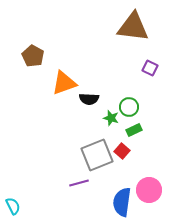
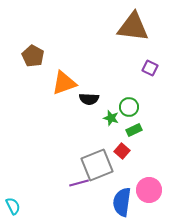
gray square: moved 10 px down
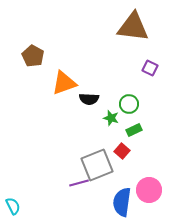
green circle: moved 3 px up
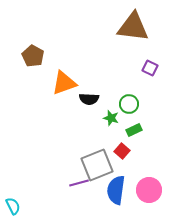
blue semicircle: moved 6 px left, 12 px up
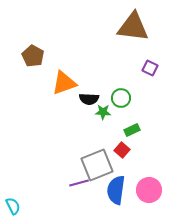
green circle: moved 8 px left, 6 px up
green star: moved 8 px left, 6 px up; rotated 14 degrees counterclockwise
green rectangle: moved 2 px left
red square: moved 1 px up
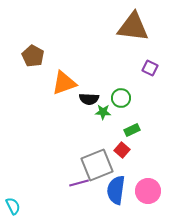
pink circle: moved 1 px left, 1 px down
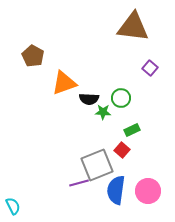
purple square: rotated 14 degrees clockwise
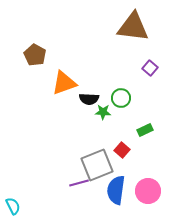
brown pentagon: moved 2 px right, 1 px up
green rectangle: moved 13 px right
